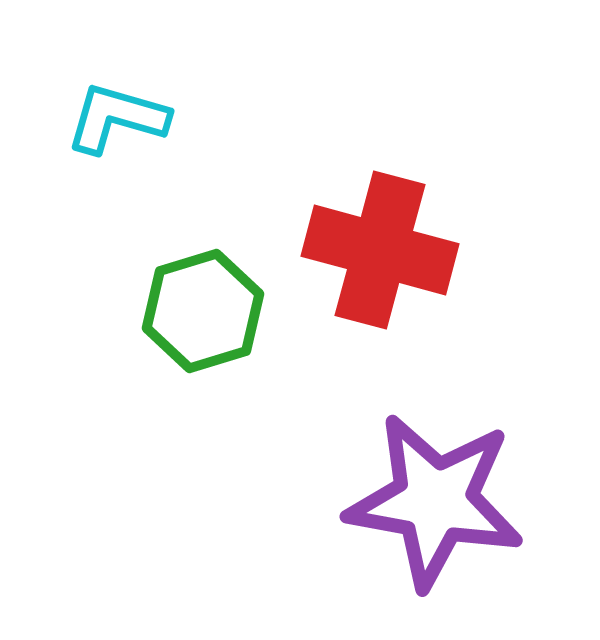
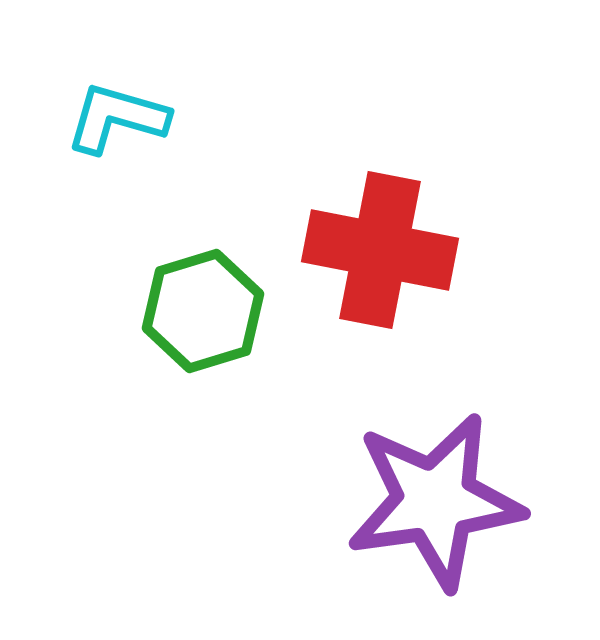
red cross: rotated 4 degrees counterclockwise
purple star: rotated 18 degrees counterclockwise
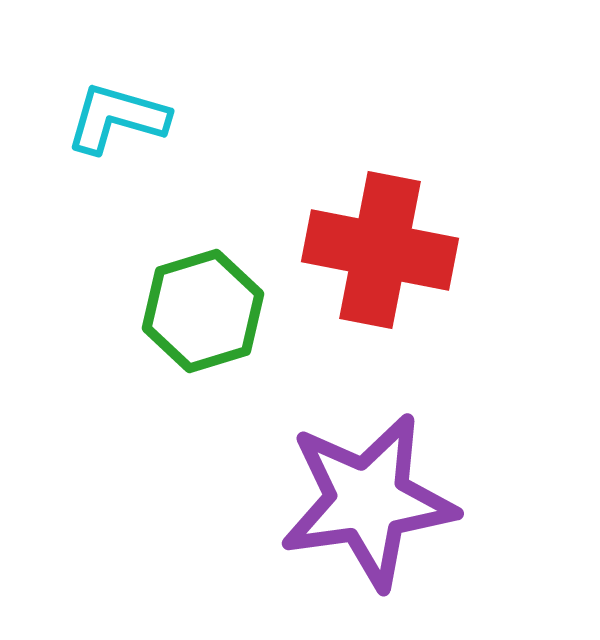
purple star: moved 67 px left
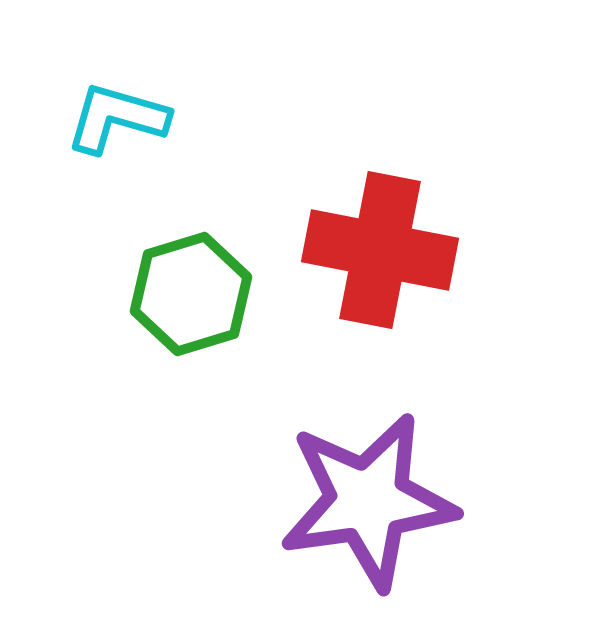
green hexagon: moved 12 px left, 17 px up
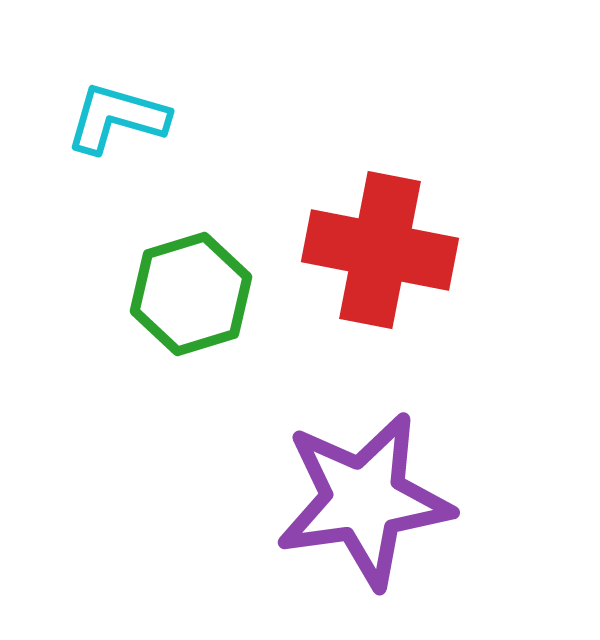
purple star: moved 4 px left, 1 px up
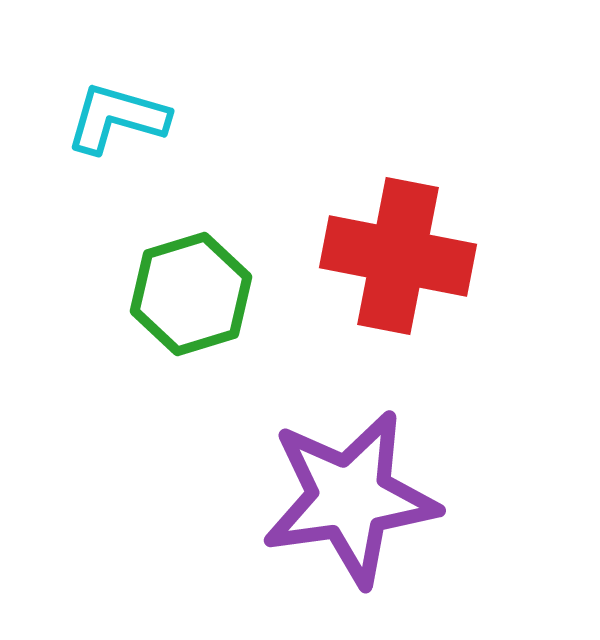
red cross: moved 18 px right, 6 px down
purple star: moved 14 px left, 2 px up
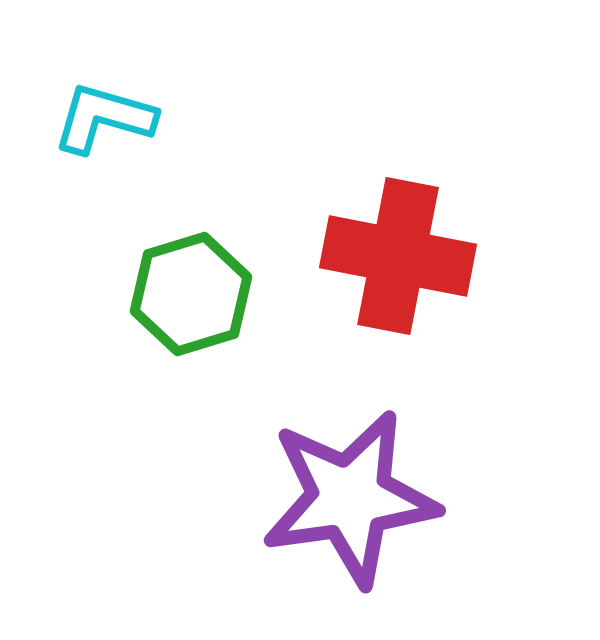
cyan L-shape: moved 13 px left
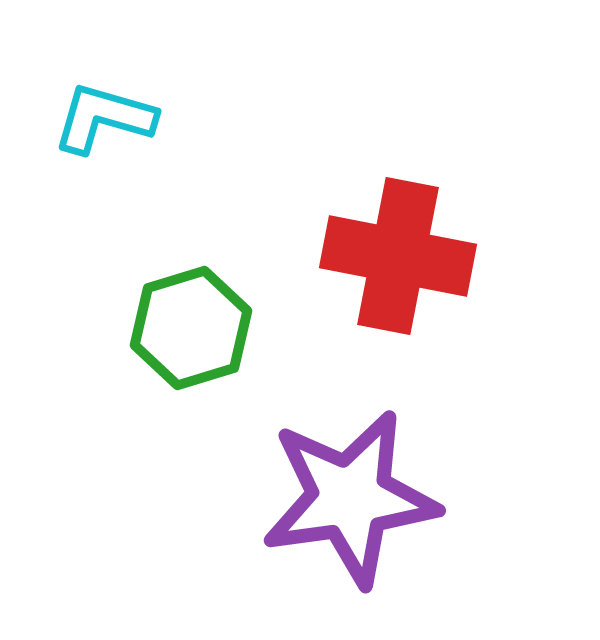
green hexagon: moved 34 px down
